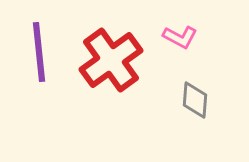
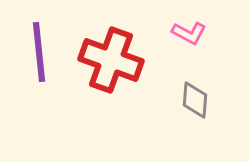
pink L-shape: moved 9 px right, 4 px up
red cross: rotated 34 degrees counterclockwise
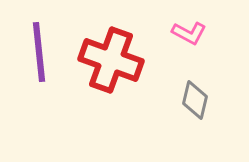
gray diamond: rotated 9 degrees clockwise
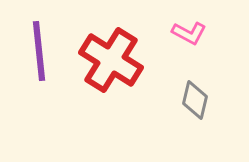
purple line: moved 1 px up
red cross: rotated 12 degrees clockwise
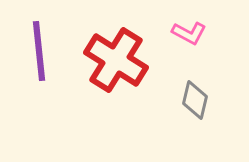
red cross: moved 5 px right
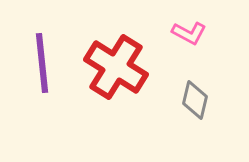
purple line: moved 3 px right, 12 px down
red cross: moved 7 px down
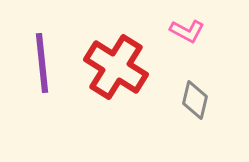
pink L-shape: moved 2 px left, 2 px up
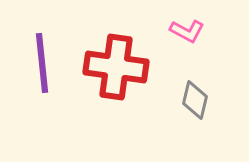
red cross: rotated 24 degrees counterclockwise
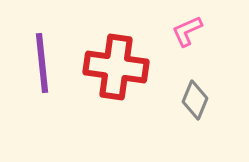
pink L-shape: rotated 128 degrees clockwise
gray diamond: rotated 9 degrees clockwise
